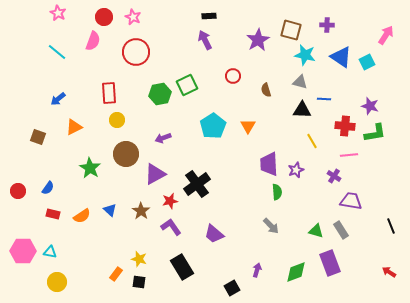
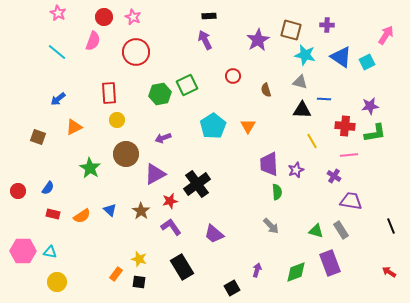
purple star at (370, 106): rotated 24 degrees counterclockwise
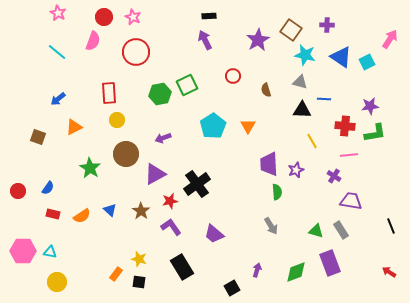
brown square at (291, 30): rotated 20 degrees clockwise
pink arrow at (386, 35): moved 4 px right, 4 px down
gray arrow at (271, 226): rotated 12 degrees clockwise
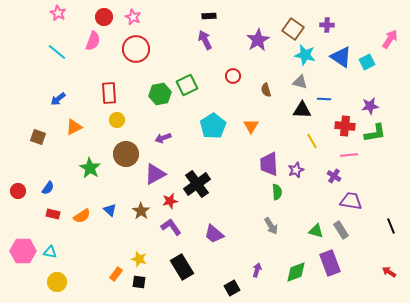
brown square at (291, 30): moved 2 px right, 1 px up
red circle at (136, 52): moved 3 px up
orange triangle at (248, 126): moved 3 px right
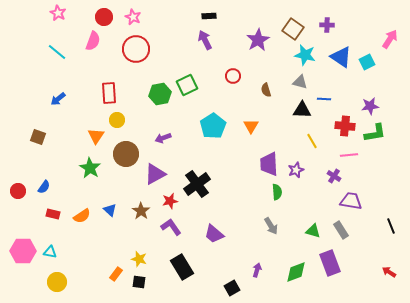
orange triangle at (74, 127): moved 22 px right, 9 px down; rotated 30 degrees counterclockwise
blue semicircle at (48, 188): moved 4 px left, 1 px up
green triangle at (316, 231): moved 3 px left
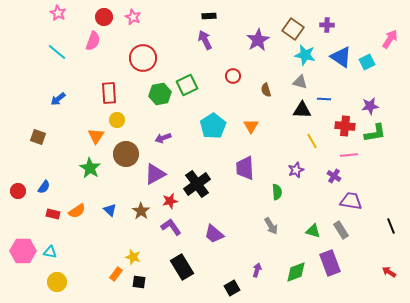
red circle at (136, 49): moved 7 px right, 9 px down
purple trapezoid at (269, 164): moved 24 px left, 4 px down
orange semicircle at (82, 216): moved 5 px left, 5 px up
yellow star at (139, 259): moved 6 px left, 2 px up
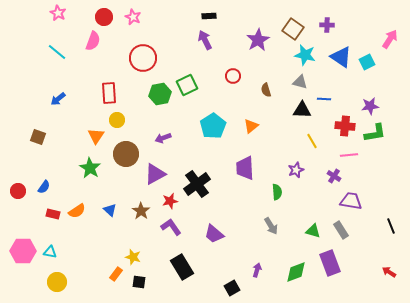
orange triangle at (251, 126): rotated 21 degrees clockwise
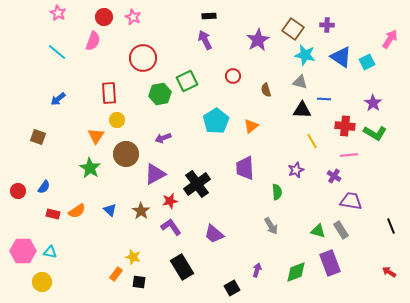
green square at (187, 85): moved 4 px up
purple star at (370, 106): moved 3 px right, 3 px up; rotated 30 degrees counterclockwise
cyan pentagon at (213, 126): moved 3 px right, 5 px up
green L-shape at (375, 133): rotated 40 degrees clockwise
green triangle at (313, 231): moved 5 px right
yellow circle at (57, 282): moved 15 px left
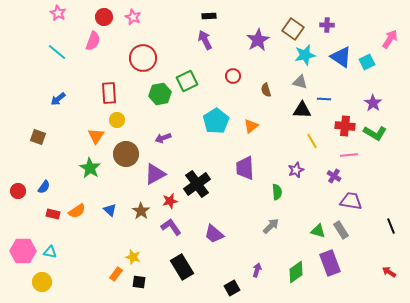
cyan star at (305, 55): rotated 25 degrees counterclockwise
gray arrow at (271, 226): rotated 102 degrees counterclockwise
green diamond at (296, 272): rotated 15 degrees counterclockwise
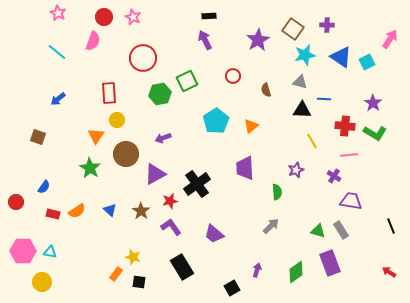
red circle at (18, 191): moved 2 px left, 11 px down
